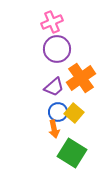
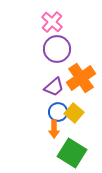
pink cross: rotated 25 degrees counterclockwise
orange arrow: rotated 12 degrees clockwise
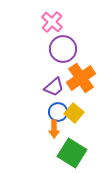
purple circle: moved 6 px right
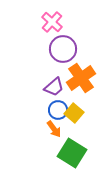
blue circle: moved 2 px up
orange arrow: rotated 36 degrees counterclockwise
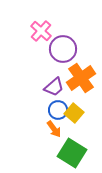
pink cross: moved 11 px left, 9 px down
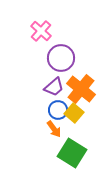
purple circle: moved 2 px left, 9 px down
orange cross: moved 11 px down; rotated 16 degrees counterclockwise
